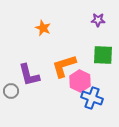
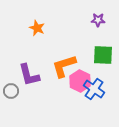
orange star: moved 6 px left
blue cross: moved 2 px right, 9 px up; rotated 15 degrees clockwise
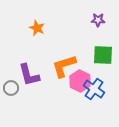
gray circle: moved 3 px up
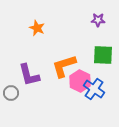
gray circle: moved 5 px down
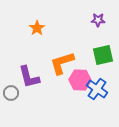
orange star: rotated 14 degrees clockwise
green square: rotated 15 degrees counterclockwise
orange L-shape: moved 2 px left, 3 px up
purple L-shape: moved 2 px down
pink hexagon: moved 1 px up; rotated 25 degrees counterclockwise
blue cross: moved 3 px right
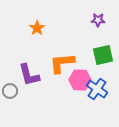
orange L-shape: rotated 12 degrees clockwise
purple L-shape: moved 2 px up
gray circle: moved 1 px left, 2 px up
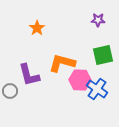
orange L-shape: rotated 20 degrees clockwise
